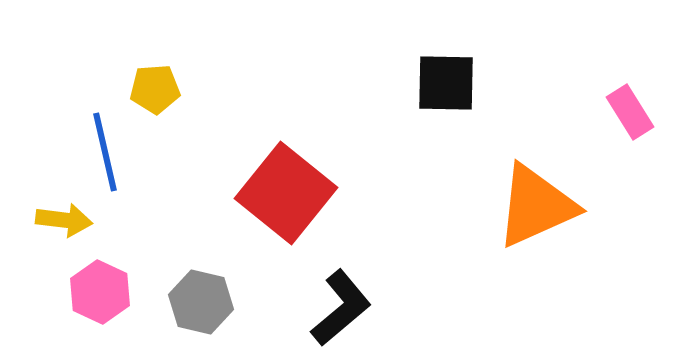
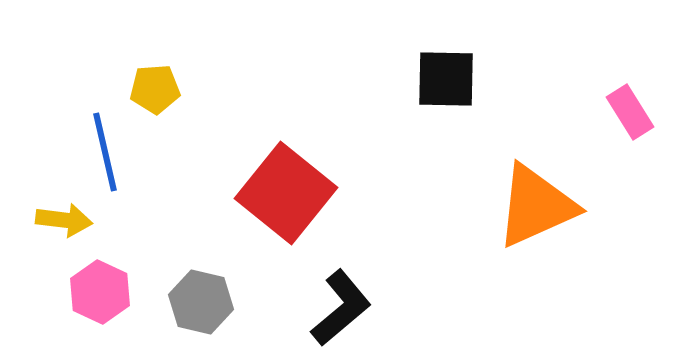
black square: moved 4 px up
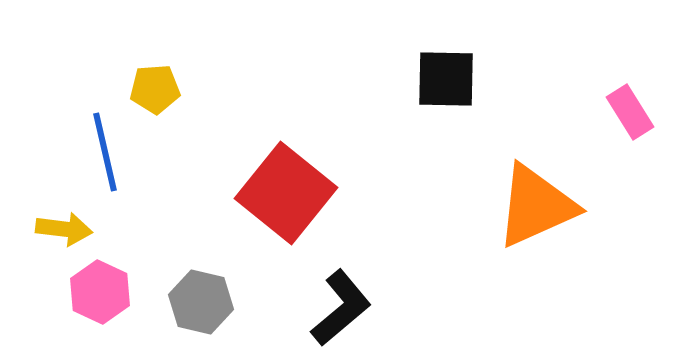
yellow arrow: moved 9 px down
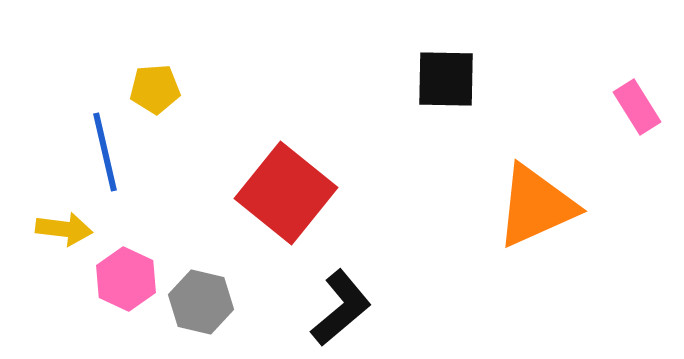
pink rectangle: moved 7 px right, 5 px up
pink hexagon: moved 26 px right, 13 px up
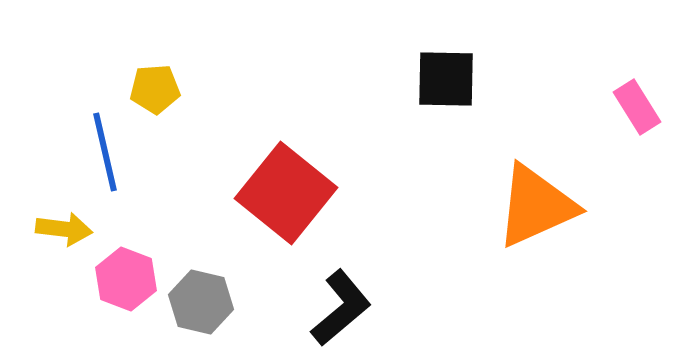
pink hexagon: rotated 4 degrees counterclockwise
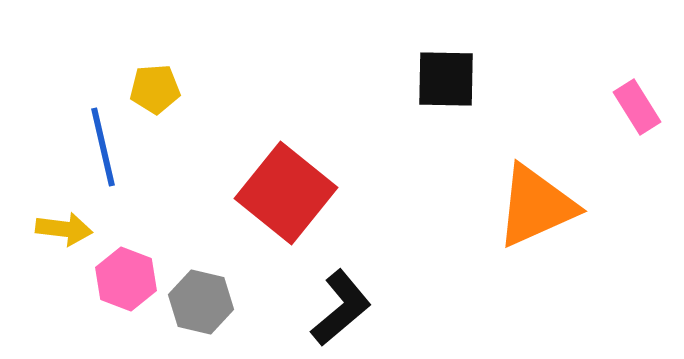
blue line: moved 2 px left, 5 px up
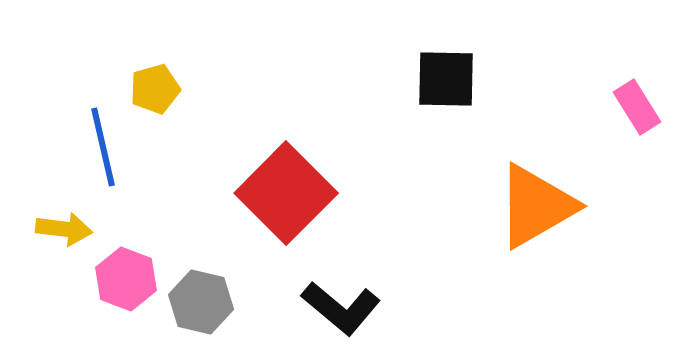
yellow pentagon: rotated 12 degrees counterclockwise
red square: rotated 6 degrees clockwise
orange triangle: rotated 6 degrees counterclockwise
black L-shape: rotated 80 degrees clockwise
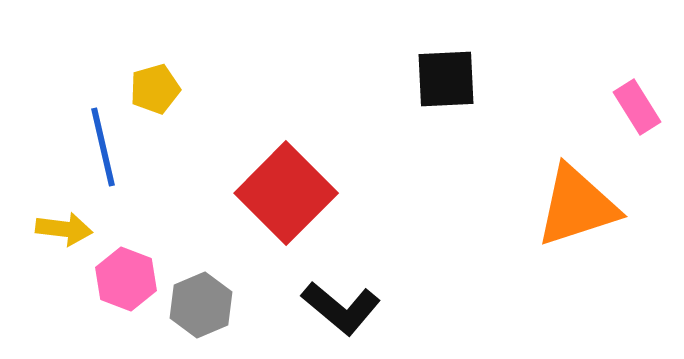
black square: rotated 4 degrees counterclockwise
orange triangle: moved 41 px right; rotated 12 degrees clockwise
gray hexagon: moved 3 px down; rotated 24 degrees clockwise
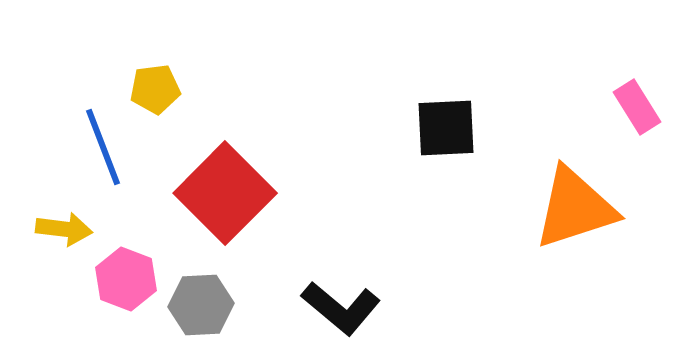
black square: moved 49 px down
yellow pentagon: rotated 9 degrees clockwise
blue line: rotated 8 degrees counterclockwise
red square: moved 61 px left
orange triangle: moved 2 px left, 2 px down
gray hexagon: rotated 20 degrees clockwise
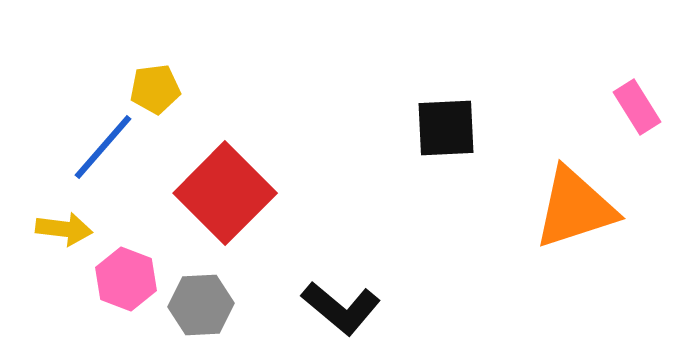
blue line: rotated 62 degrees clockwise
